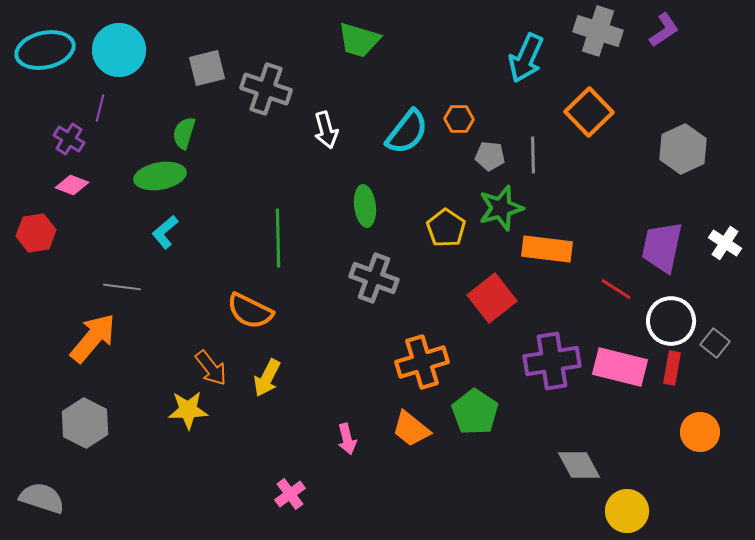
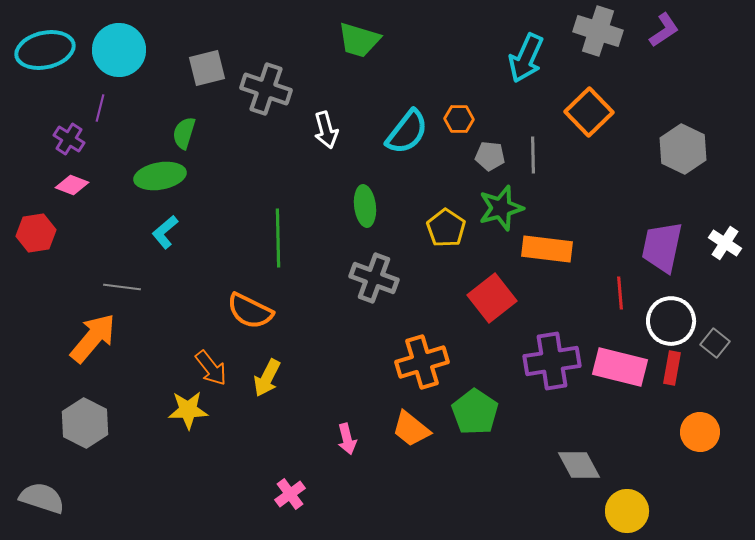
gray hexagon at (683, 149): rotated 9 degrees counterclockwise
red line at (616, 289): moved 4 px right, 4 px down; rotated 52 degrees clockwise
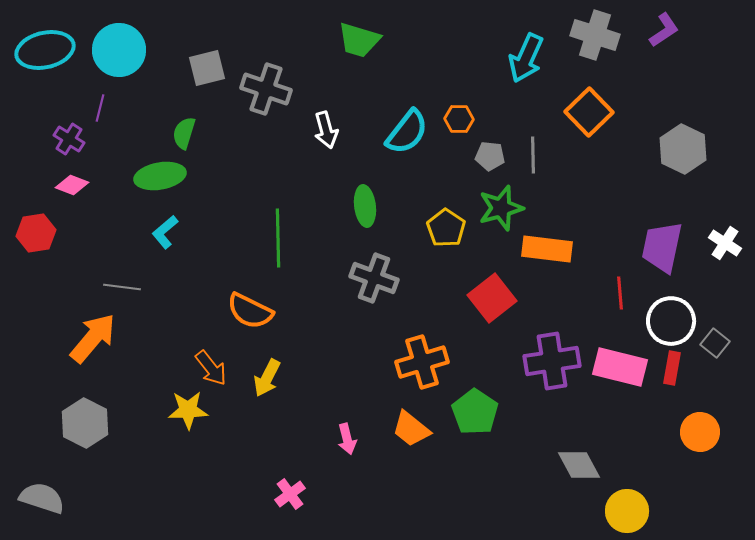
gray cross at (598, 31): moved 3 px left, 4 px down
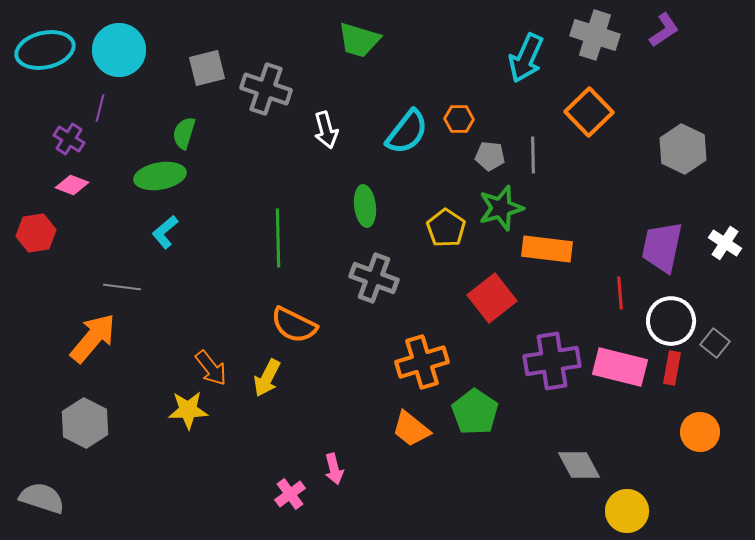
orange semicircle at (250, 311): moved 44 px right, 14 px down
pink arrow at (347, 439): moved 13 px left, 30 px down
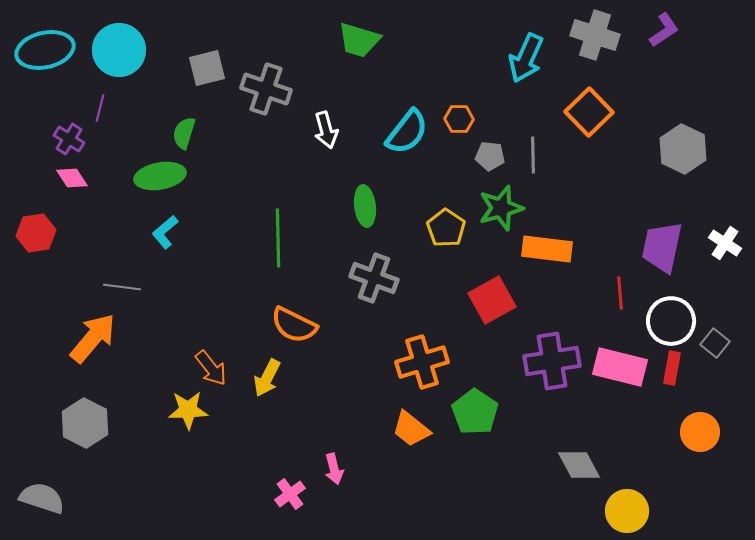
pink diamond at (72, 185): moved 7 px up; rotated 36 degrees clockwise
red square at (492, 298): moved 2 px down; rotated 9 degrees clockwise
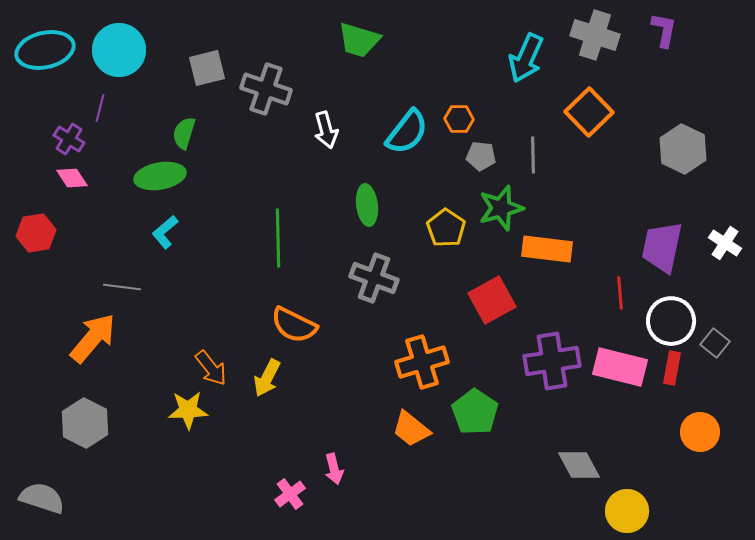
purple L-shape at (664, 30): rotated 45 degrees counterclockwise
gray pentagon at (490, 156): moved 9 px left
green ellipse at (365, 206): moved 2 px right, 1 px up
